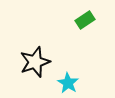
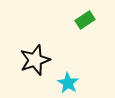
black star: moved 2 px up
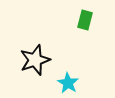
green rectangle: rotated 42 degrees counterclockwise
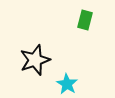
cyan star: moved 1 px left, 1 px down
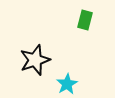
cyan star: rotated 10 degrees clockwise
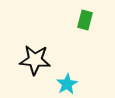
black star: rotated 24 degrees clockwise
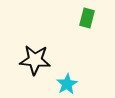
green rectangle: moved 2 px right, 2 px up
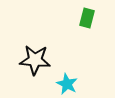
cyan star: rotated 15 degrees counterclockwise
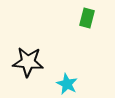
black star: moved 7 px left, 2 px down
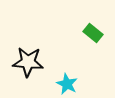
green rectangle: moved 6 px right, 15 px down; rotated 66 degrees counterclockwise
